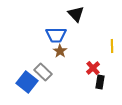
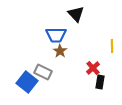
gray rectangle: rotated 18 degrees counterclockwise
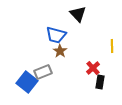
black triangle: moved 2 px right
blue trapezoid: rotated 15 degrees clockwise
gray rectangle: rotated 48 degrees counterclockwise
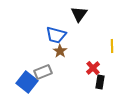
black triangle: moved 1 px right; rotated 18 degrees clockwise
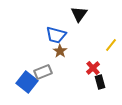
yellow line: moved 1 px left, 1 px up; rotated 40 degrees clockwise
black rectangle: rotated 24 degrees counterclockwise
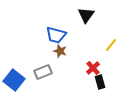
black triangle: moved 7 px right, 1 px down
brown star: rotated 16 degrees counterclockwise
blue square: moved 13 px left, 2 px up
